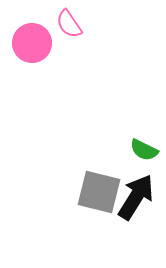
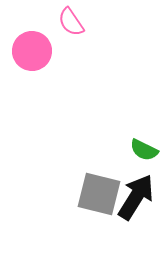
pink semicircle: moved 2 px right, 2 px up
pink circle: moved 8 px down
gray square: moved 2 px down
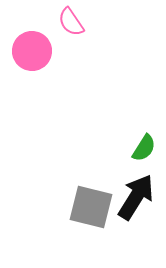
green semicircle: moved 2 px up; rotated 84 degrees counterclockwise
gray square: moved 8 px left, 13 px down
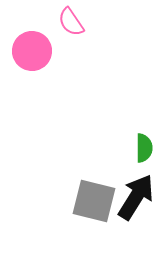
green semicircle: rotated 32 degrees counterclockwise
gray square: moved 3 px right, 6 px up
